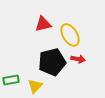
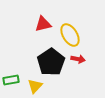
black pentagon: moved 1 px left; rotated 20 degrees counterclockwise
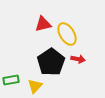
yellow ellipse: moved 3 px left, 1 px up
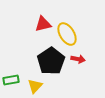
black pentagon: moved 1 px up
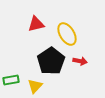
red triangle: moved 7 px left
red arrow: moved 2 px right, 2 px down
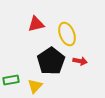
yellow ellipse: rotated 10 degrees clockwise
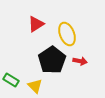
red triangle: rotated 18 degrees counterclockwise
black pentagon: moved 1 px right, 1 px up
green rectangle: rotated 42 degrees clockwise
yellow triangle: rotated 28 degrees counterclockwise
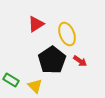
red arrow: rotated 24 degrees clockwise
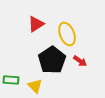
green rectangle: rotated 28 degrees counterclockwise
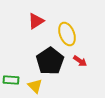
red triangle: moved 3 px up
black pentagon: moved 2 px left, 1 px down
